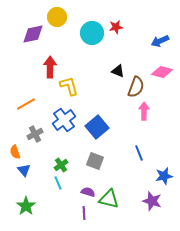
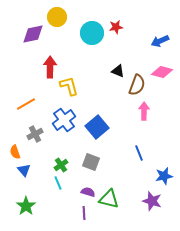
brown semicircle: moved 1 px right, 2 px up
gray square: moved 4 px left, 1 px down
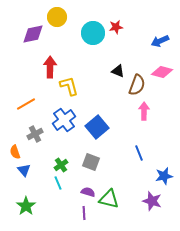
cyan circle: moved 1 px right
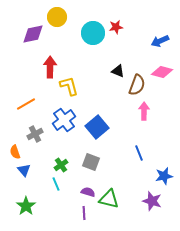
cyan line: moved 2 px left, 1 px down
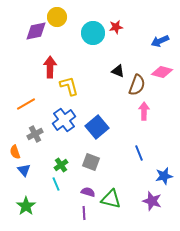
purple diamond: moved 3 px right, 3 px up
green triangle: moved 2 px right
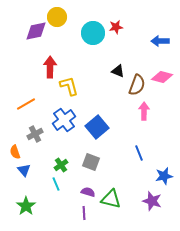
blue arrow: rotated 24 degrees clockwise
pink diamond: moved 5 px down
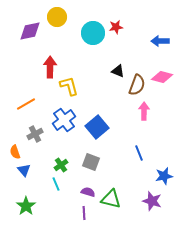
purple diamond: moved 6 px left
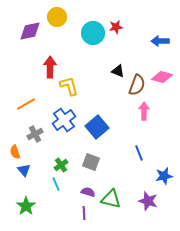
purple star: moved 4 px left
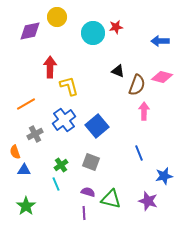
blue square: moved 1 px up
blue triangle: rotated 48 degrees counterclockwise
